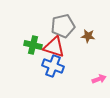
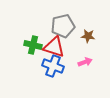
pink arrow: moved 14 px left, 17 px up
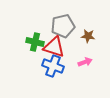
green cross: moved 2 px right, 3 px up
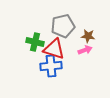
red triangle: moved 2 px down
pink arrow: moved 12 px up
blue cross: moved 2 px left; rotated 25 degrees counterclockwise
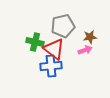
brown star: moved 2 px right, 1 px down; rotated 16 degrees counterclockwise
red triangle: rotated 20 degrees clockwise
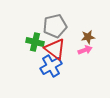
gray pentagon: moved 8 px left
brown star: moved 2 px left
red triangle: moved 1 px right
blue cross: rotated 25 degrees counterclockwise
